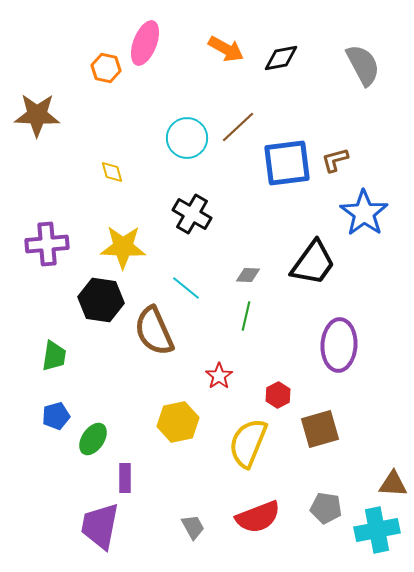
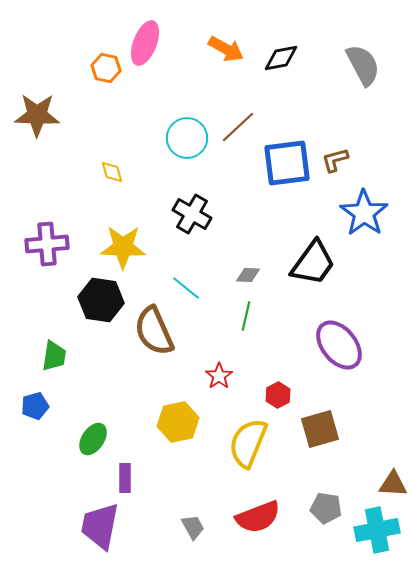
purple ellipse: rotated 42 degrees counterclockwise
blue pentagon: moved 21 px left, 10 px up
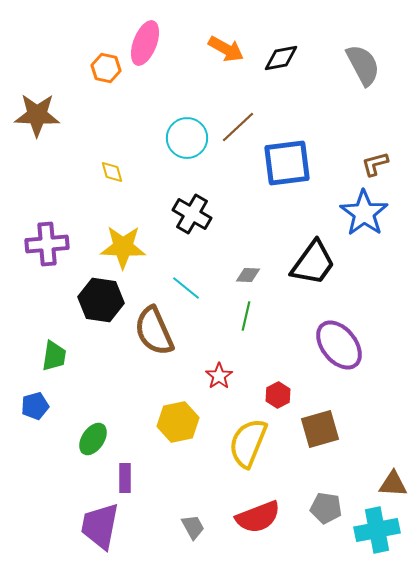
brown L-shape: moved 40 px right, 4 px down
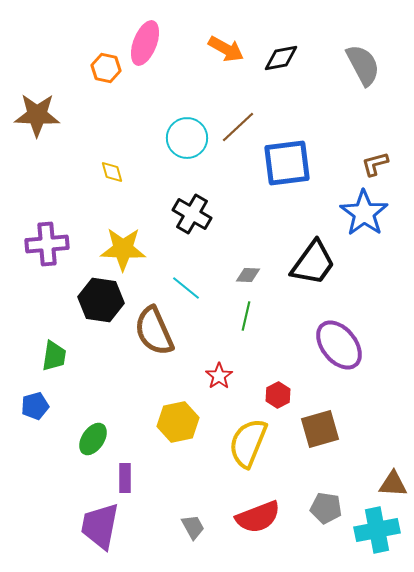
yellow star: moved 2 px down
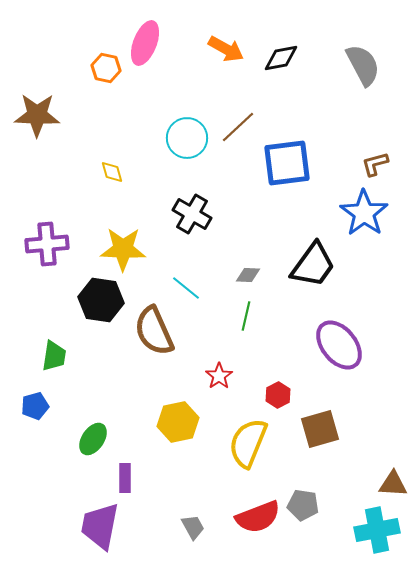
black trapezoid: moved 2 px down
gray pentagon: moved 23 px left, 3 px up
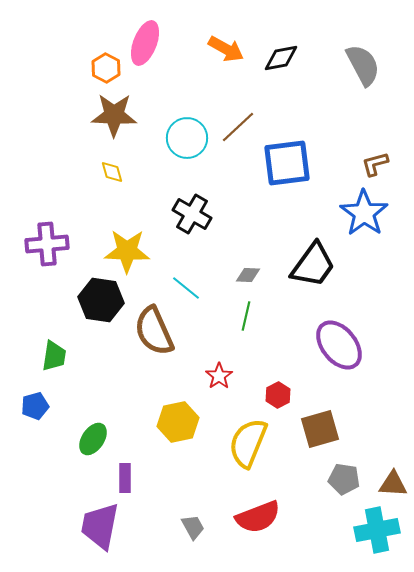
orange hexagon: rotated 16 degrees clockwise
brown star: moved 77 px right
yellow star: moved 4 px right, 2 px down
gray pentagon: moved 41 px right, 26 px up
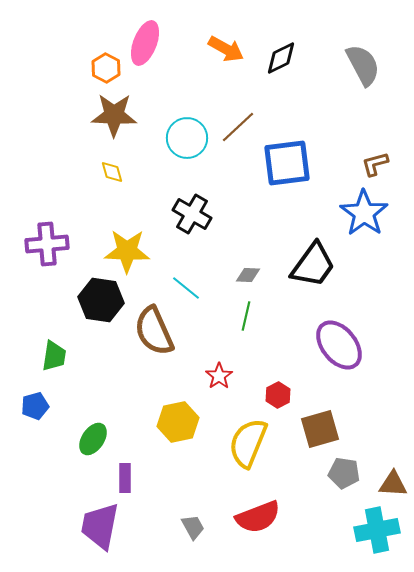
black diamond: rotated 15 degrees counterclockwise
gray pentagon: moved 6 px up
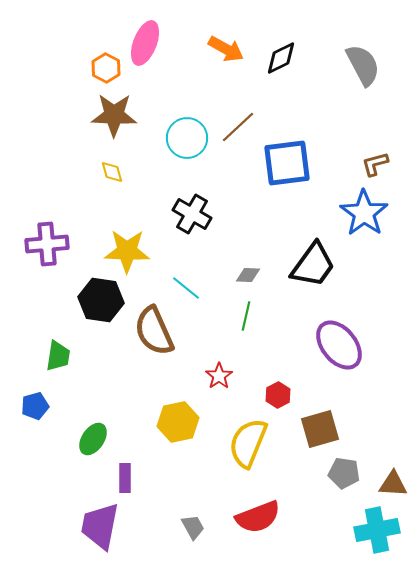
green trapezoid: moved 4 px right
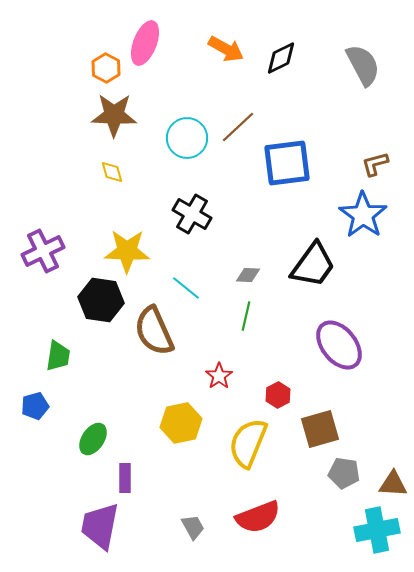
blue star: moved 1 px left, 2 px down
purple cross: moved 4 px left, 7 px down; rotated 21 degrees counterclockwise
yellow hexagon: moved 3 px right, 1 px down
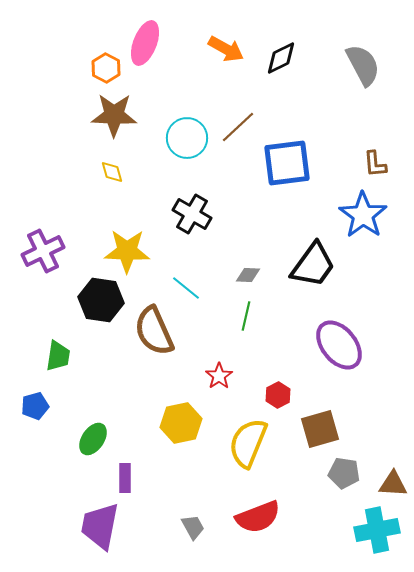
brown L-shape: rotated 80 degrees counterclockwise
